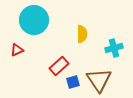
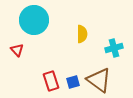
red triangle: rotated 48 degrees counterclockwise
red rectangle: moved 8 px left, 15 px down; rotated 66 degrees counterclockwise
brown triangle: rotated 20 degrees counterclockwise
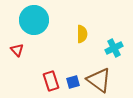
cyan cross: rotated 12 degrees counterclockwise
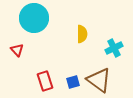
cyan circle: moved 2 px up
red rectangle: moved 6 px left
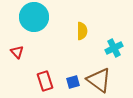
cyan circle: moved 1 px up
yellow semicircle: moved 3 px up
red triangle: moved 2 px down
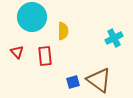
cyan circle: moved 2 px left
yellow semicircle: moved 19 px left
cyan cross: moved 10 px up
red rectangle: moved 25 px up; rotated 12 degrees clockwise
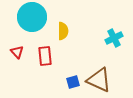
brown triangle: rotated 12 degrees counterclockwise
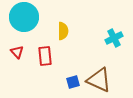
cyan circle: moved 8 px left
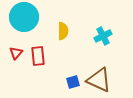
cyan cross: moved 11 px left, 2 px up
red triangle: moved 1 px left, 1 px down; rotated 24 degrees clockwise
red rectangle: moved 7 px left
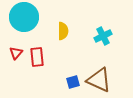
red rectangle: moved 1 px left, 1 px down
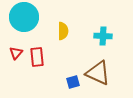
cyan cross: rotated 30 degrees clockwise
brown triangle: moved 1 px left, 7 px up
